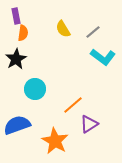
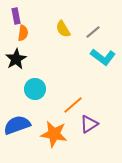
orange star: moved 1 px left, 7 px up; rotated 20 degrees counterclockwise
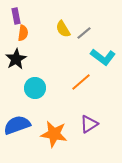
gray line: moved 9 px left, 1 px down
cyan circle: moved 1 px up
orange line: moved 8 px right, 23 px up
